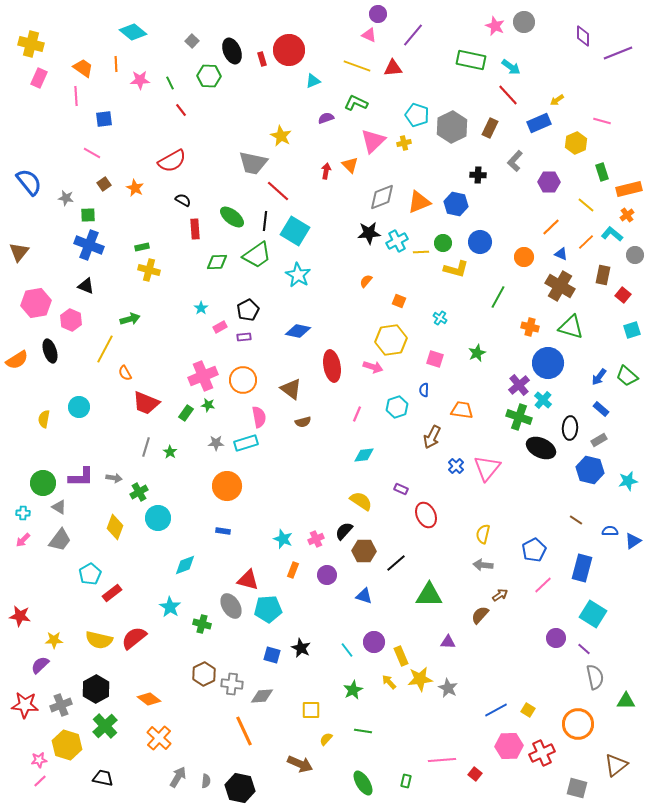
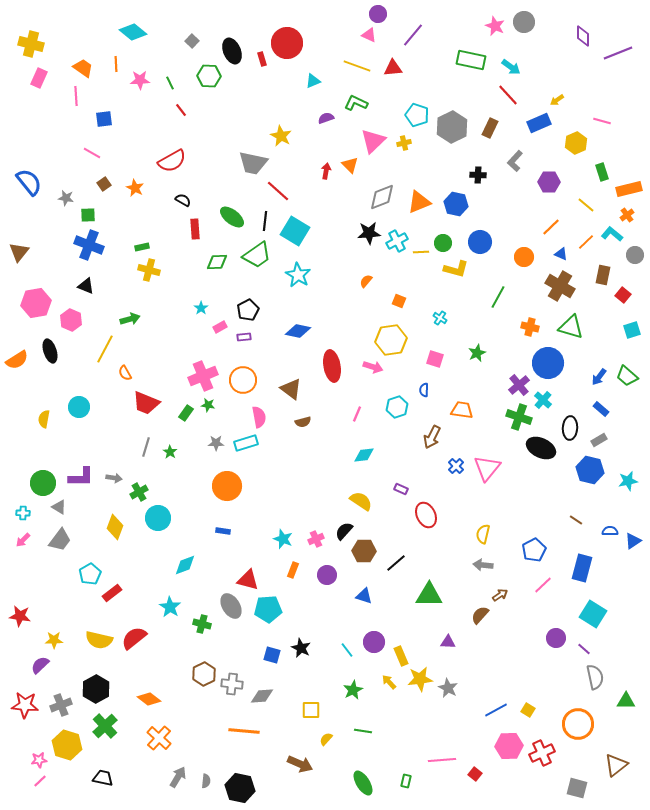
red circle at (289, 50): moved 2 px left, 7 px up
orange line at (244, 731): rotated 60 degrees counterclockwise
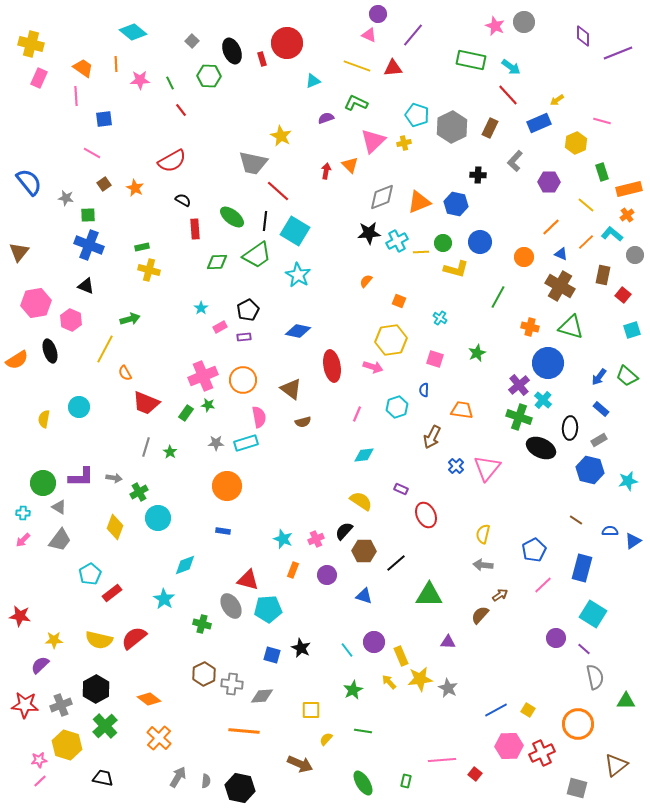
cyan star at (170, 607): moved 6 px left, 8 px up
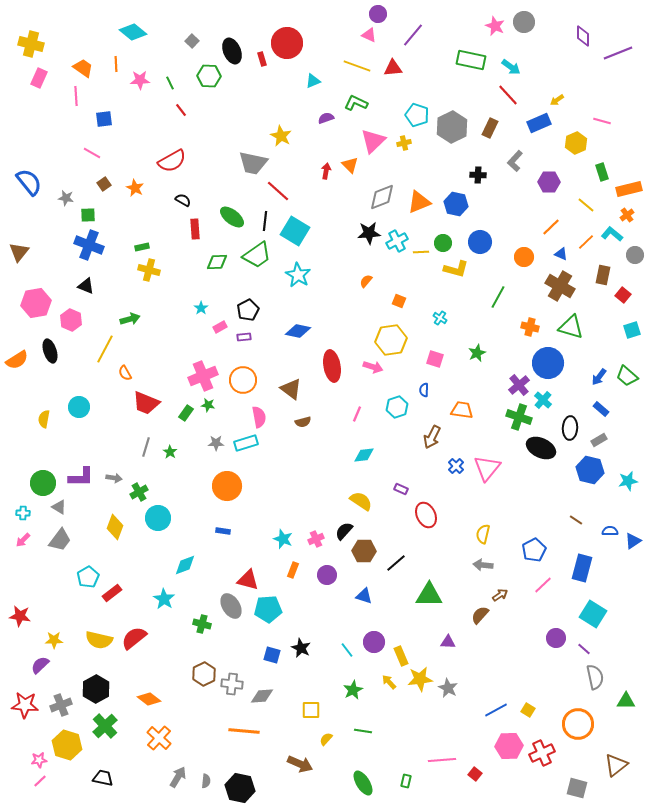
cyan pentagon at (90, 574): moved 2 px left, 3 px down
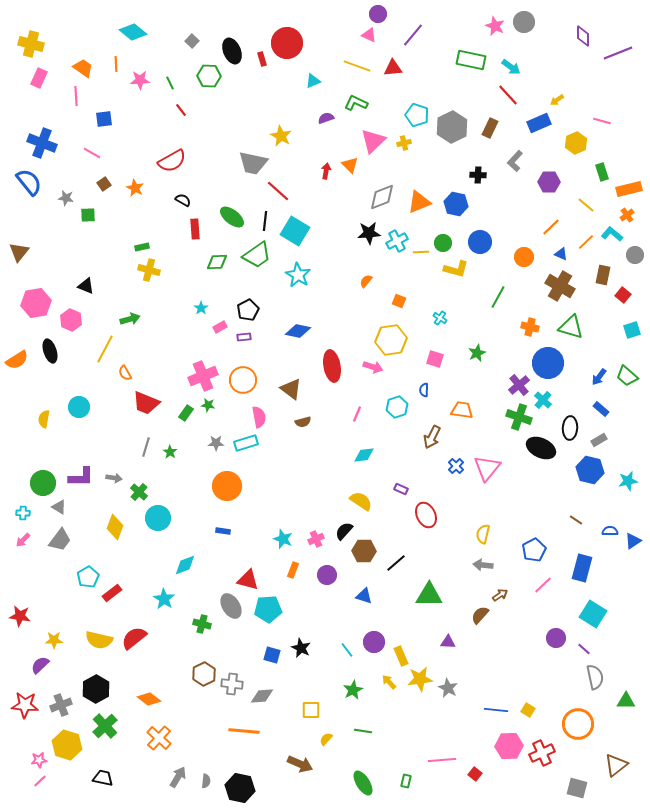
blue cross at (89, 245): moved 47 px left, 102 px up
green cross at (139, 492): rotated 18 degrees counterclockwise
blue line at (496, 710): rotated 35 degrees clockwise
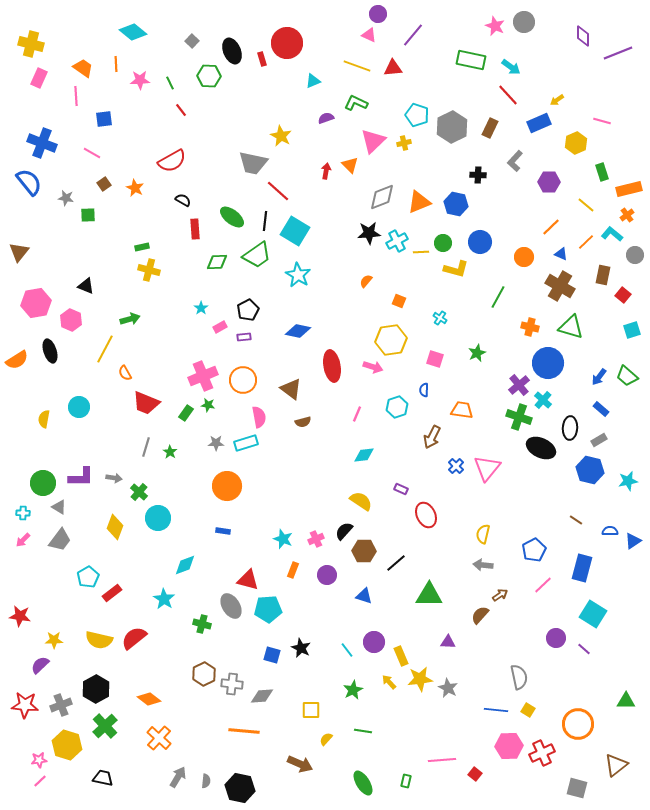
gray semicircle at (595, 677): moved 76 px left
